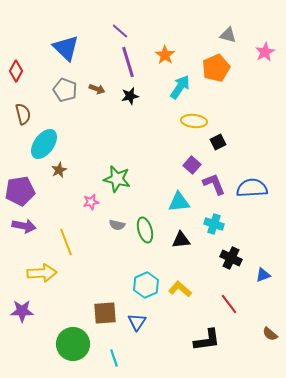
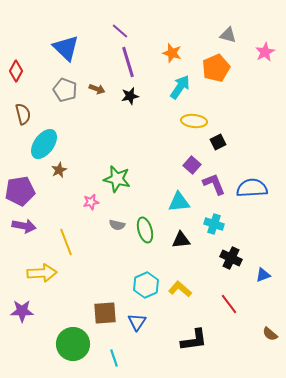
orange star at (165, 55): moved 7 px right, 2 px up; rotated 18 degrees counterclockwise
black L-shape at (207, 340): moved 13 px left
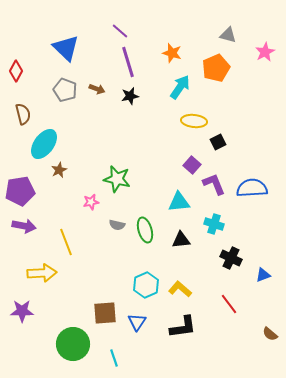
black L-shape at (194, 340): moved 11 px left, 13 px up
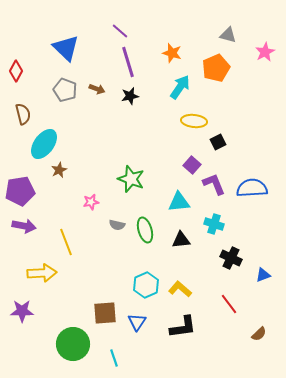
green star at (117, 179): moved 14 px right; rotated 8 degrees clockwise
brown semicircle at (270, 334): moved 11 px left; rotated 84 degrees counterclockwise
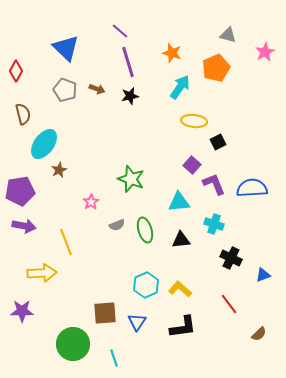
pink star at (91, 202): rotated 21 degrees counterclockwise
gray semicircle at (117, 225): rotated 35 degrees counterclockwise
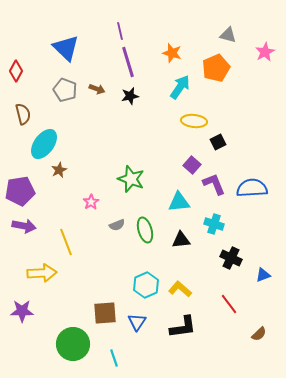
purple line at (120, 31): rotated 36 degrees clockwise
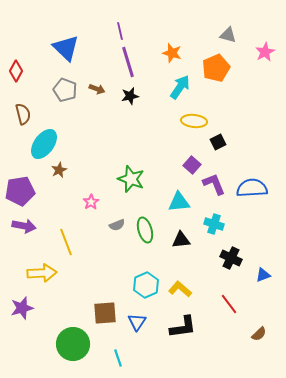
purple star at (22, 311): moved 3 px up; rotated 15 degrees counterclockwise
cyan line at (114, 358): moved 4 px right
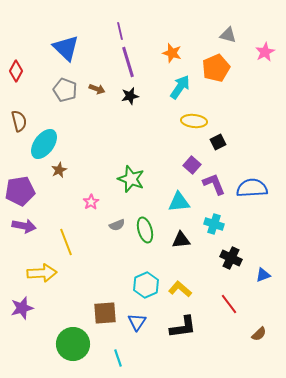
brown semicircle at (23, 114): moved 4 px left, 7 px down
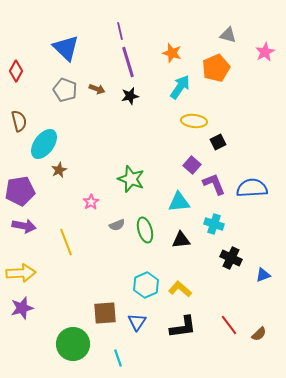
yellow arrow at (42, 273): moved 21 px left
red line at (229, 304): moved 21 px down
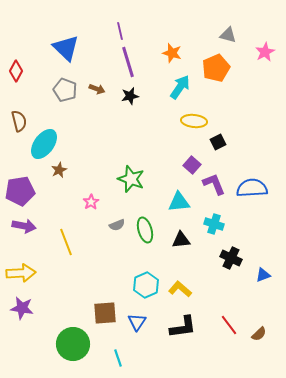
purple star at (22, 308): rotated 25 degrees clockwise
